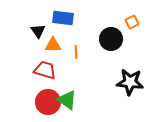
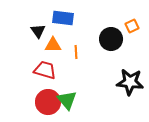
orange square: moved 4 px down
green triangle: rotated 15 degrees clockwise
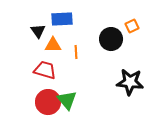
blue rectangle: moved 1 px left, 1 px down; rotated 10 degrees counterclockwise
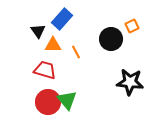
blue rectangle: rotated 45 degrees counterclockwise
orange line: rotated 24 degrees counterclockwise
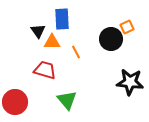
blue rectangle: rotated 45 degrees counterclockwise
orange square: moved 5 px left, 1 px down
orange triangle: moved 1 px left, 3 px up
red circle: moved 33 px left
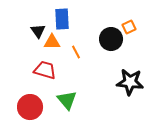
orange square: moved 2 px right
red circle: moved 15 px right, 5 px down
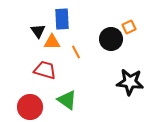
green triangle: rotated 15 degrees counterclockwise
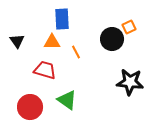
black triangle: moved 21 px left, 10 px down
black circle: moved 1 px right
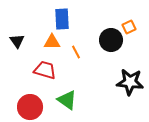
black circle: moved 1 px left, 1 px down
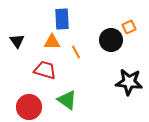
black star: moved 1 px left
red circle: moved 1 px left
